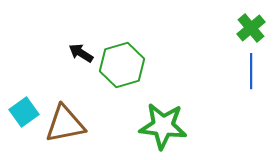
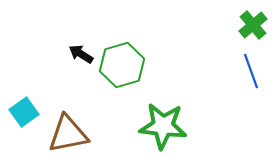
green cross: moved 2 px right, 3 px up
black arrow: moved 1 px down
blue line: rotated 20 degrees counterclockwise
brown triangle: moved 3 px right, 10 px down
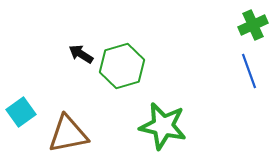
green cross: rotated 16 degrees clockwise
green hexagon: moved 1 px down
blue line: moved 2 px left
cyan square: moved 3 px left
green star: rotated 6 degrees clockwise
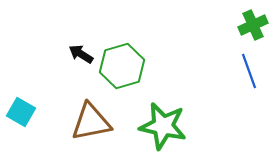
cyan square: rotated 24 degrees counterclockwise
brown triangle: moved 23 px right, 12 px up
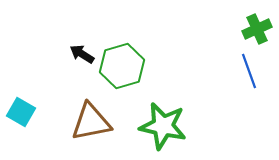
green cross: moved 4 px right, 4 px down
black arrow: moved 1 px right
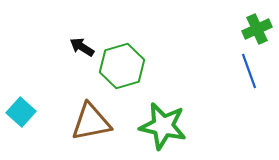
black arrow: moved 7 px up
cyan square: rotated 12 degrees clockwise
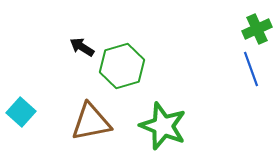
blue line: moved 2 px right, 2 px up
green star: rotated 9 degrees clockwise
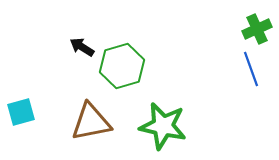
cyan square: rotated 32 degrees clockwise
green star: rotated 9 degrees counterclockwise
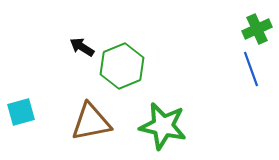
green hexagon: rotated 6 degrees counterclockwise
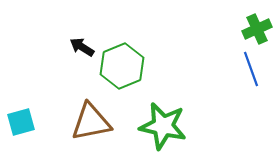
cyan square: moved 10 px down
